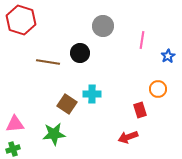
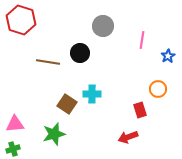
green star: rotated 10 degrees counterclockwise
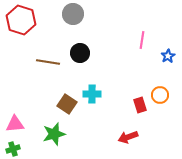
gray circle: moved 30 px left, 12 px up
orange circle: moved 2 px right, 6 px down
red rectangle: moved 5 px up
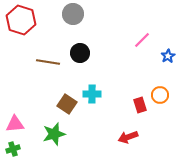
pink line: rotated 36 degrees clockwise
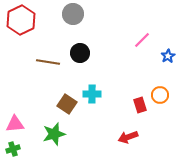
red hexagon: rotated 16 degrees clockwise
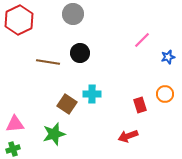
red hexagon: moved 2 px left
blue star: moved 1 px down; rotated 16 degrees clockwise
orange circle: moved 5 px right, 1 px up
red arrow: moved 1 px up
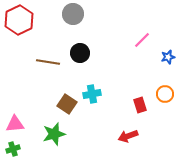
cyan cross: rotated 12 degrees counterclockwise
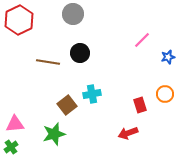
brown square: moved 1 px down; rotated 18 degrees clockwise
red arrow: moved 3 px up
green cross: moved 2 px left, 2 px up; rotated 16 degrees counterclockwise
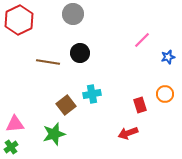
brown square: moved 1 px left
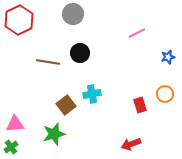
pink line: moved 5 px left, 7 px up; rotated 18 degrees clockwise
red arrow: moved 3 px right, 11 px down
